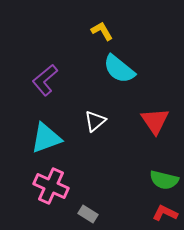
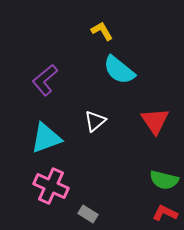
cyan semicircle: moved 1 px down
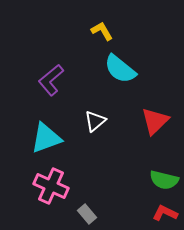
cyan semicircle: moved 1 px right, 1 px up
purple L-shape: moved 6 px right
red triangle: rotated 20 degrees clockwise
gray rectangle: moved 1 px left; rotated 18 degrees clockwise
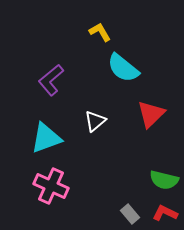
yellow L-shape: moved 2 px left, 1 px down
cyan semicircle: moved 3 px right, 1 px up
red triangle: moved 4 px left, 7 px up
gray rectangle: moved 43 px right
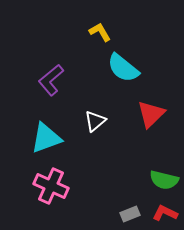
gray rectangle: rotated 72 degrees counterclockwise
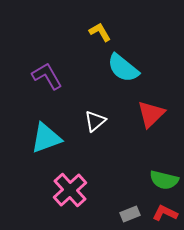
purple L-shape: moved 4 px left, 4 px up; rotated 100 degrees clockwise
pink cross: moved 19 px right, 4 px down; rotated 24 degrees clockwise
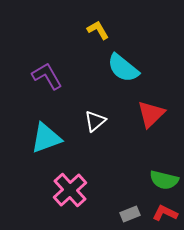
yellow L-shape: moved 2 px left, 2 px up
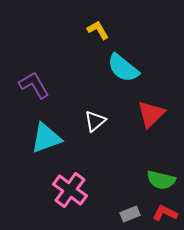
purple L-shape: moved 13 px left, 9 px down
green semicircle: moved 3 px left
pink cross: rotated 12 degrees counterclockwise
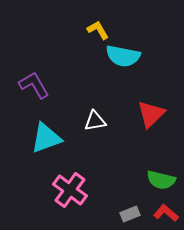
cyan semicircle: moved 12 px up; rotated 28 degrees counterclockwise
white triangle: rotated 30 degrees clockwise
red L-shape: moved 1 px right; rotated 15 degrees clockwise
